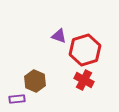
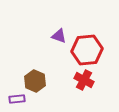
red hexagon: moved 2 px right; rotated 12 degrees clockwise
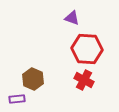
purple triangle: moved 13 px right, 18 px up
red hexagon: moved 1 px up; rotated 8 degrees clockwise
brown hexagon: moved 2 px left, 2 px up
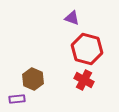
red hexagon: rotated 12 degrees clockwise
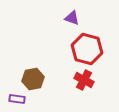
brown hexagon: rotated 25 degrees clockwise
purple rectangle: rotated 14 degrees clockwise
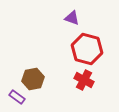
purple rectangle: moved 2 px up; rotated 28 degrees clockwise
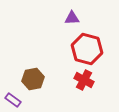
purple triangle: rotated 21 degrees counterclockwise
purple rectangle: moved 4 px left, 3 px down
